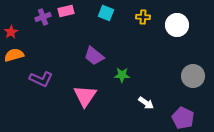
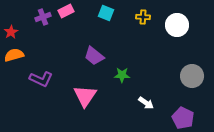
pink rectangle: rotated 14 degrees counterclockwise
gray circle: moved 1 px left
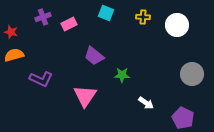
pink rectangle: moved 3 px right, 13 px down
red star: rotated 24 degrees counterclockwise
gray circle: moved 2 px up
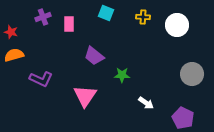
pink rectangle: rotated 63 degrees counterclockwise
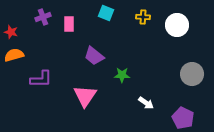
purple L-shape: rotated 25 degrees counterclockwise
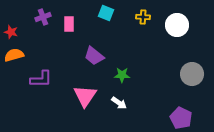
white arrow: moved 27 px left
purple pentagon: moved 2 px left
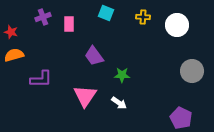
purple trapezoid: rotated 15 degrees clockwise
gray circle: moved 3 px up
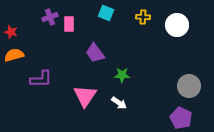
purple cross: moved 7 px right
purple trapezoid: moved 1 px right, 3 px up
gray circle: moved 3 px left, 15 px down
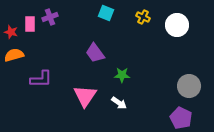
yellow cross: rotated 24 degrees clockwise
pink rectangle: moved 39 px left
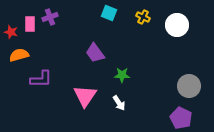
cyan square: moved 3 px right
orange semicircle: moved 5 px right
white arrow: rotated 21 degrees clockwise
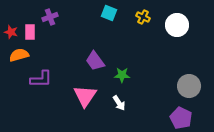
pink rectangle: moved 8 px down
purple trapezoid: moved 8 px down
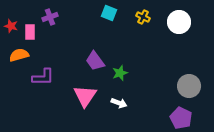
white circle: moved 2 px right, 3 px up
red star: moved 6 px up
green star: moved 2 px left, 2 px up; rotated 21 degrees counterclockwise
purple L-shape: moved 2 px right, 2 px up
white arrow: rotated 35 degrees counterclockwise
